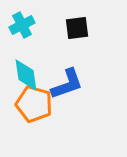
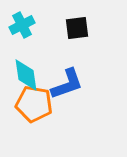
orange pentagon: rotated 6 degrees counterclockwise
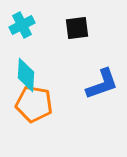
cyan diamond: rotated 12 degrees clockwise
blue L-shape: moved 35 px right
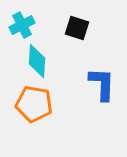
black square: rotated 25 degrees clockwise
cyan diamond: moved 11 px right, 14 px up
blue L-shape: rotated 69 degrees counterclockwise
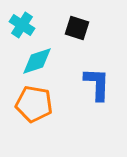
cyan cross: rotated 30 degrees counterclockwise
cyan diamond: rotated 68 degrees clockwise
blue L-shape: moved 5 px left
